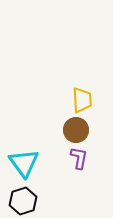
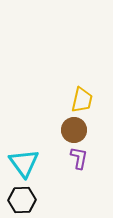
yellow trapezoid: rotated 16 degrees clockwise
brown circle: moved 2 px left
black hexagon: moved 1 px left, 1 px up; rotated 16 degrees clockwise
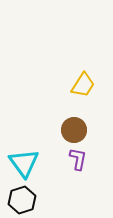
yellow trapezoid: moved 1 px right, 15 px up; rotated 20 degrees clockwise
purple L-shape: moved 1 px left, 1 px down
black hexagon: rotated 16 degrees counterclockwise
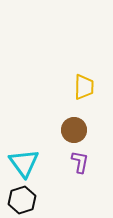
yellow trapezoid: moved 1 px right, 2 px down; rotated 32 degrees counterclockwise
purple L-shape: moved 2 px right, 3 px down
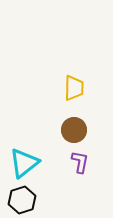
yellow trapezoid: moved 10 px left, 1 px down
cyan triangle: rotated 28 degrees clockwise
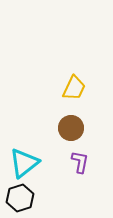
yellow trapezoid: rotated 24 degrees clockwise
brown circle: moved 3 px left, 2 px up
black hexagon: moved 2 px left, 2 px up
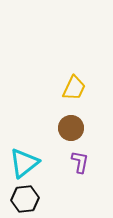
black hexagon: moved 5 px right, 1 px down; rotated 12 degrees clockwise
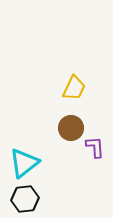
purple L-shape: moved 15 px right, 15 px up; rotated 15 degrees counterclockwise
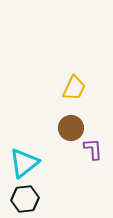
purple L-shape: moved 2 px left, 2 px down
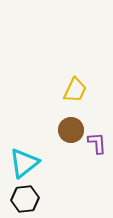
yellow trapezoid: moved 1 px right, 2 px down
brown circle: moved 2 px down
purple L-shape: moved 4 px right, 6 px up
